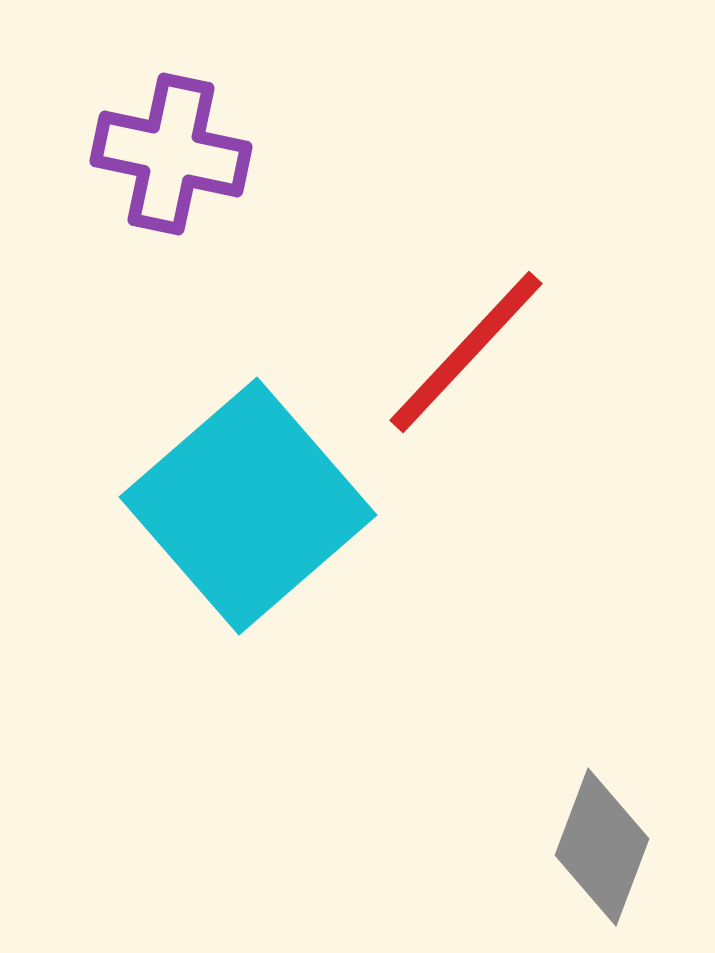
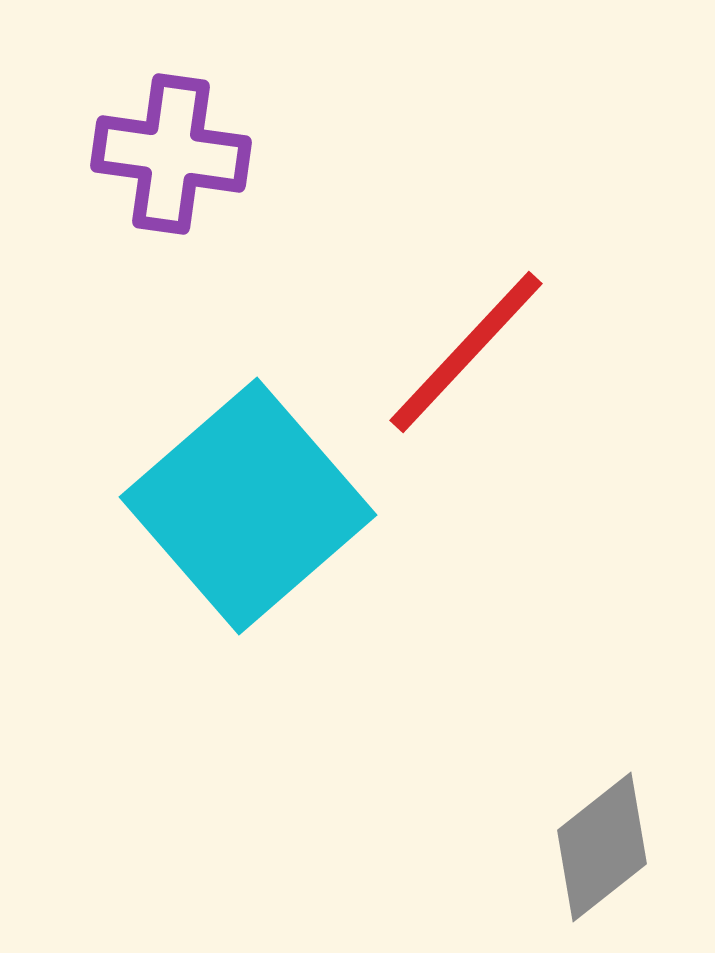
purple cross: rotated 4 degrees counterclockwise
gray diamond: rotated 31 degrees clockwise
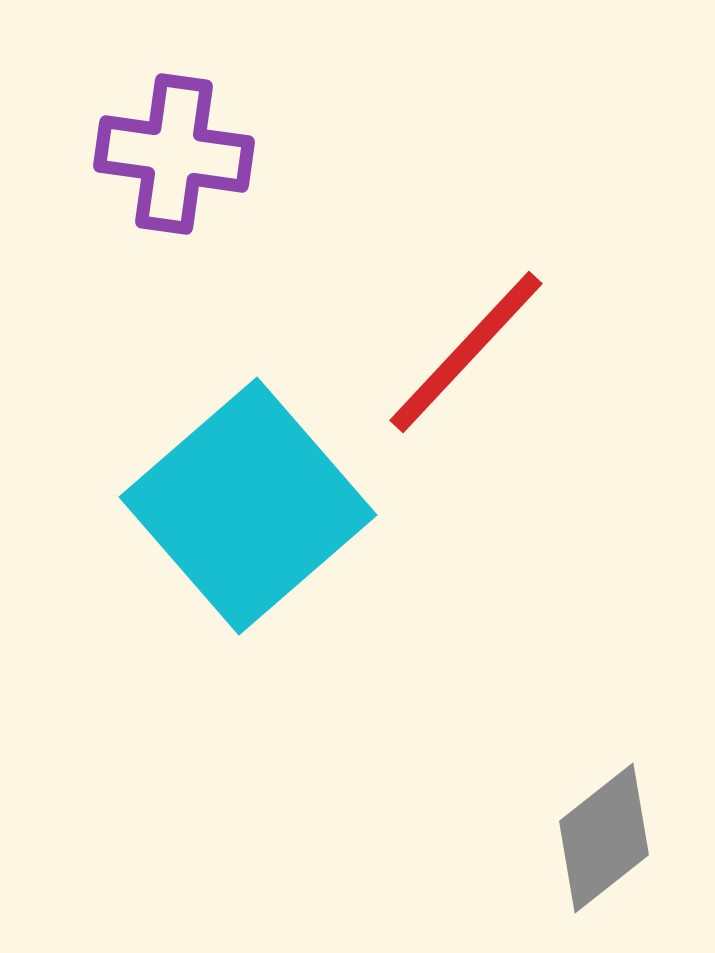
purple cross: moved 3 px right
gray diamond: moved 2 px right, 9 px up
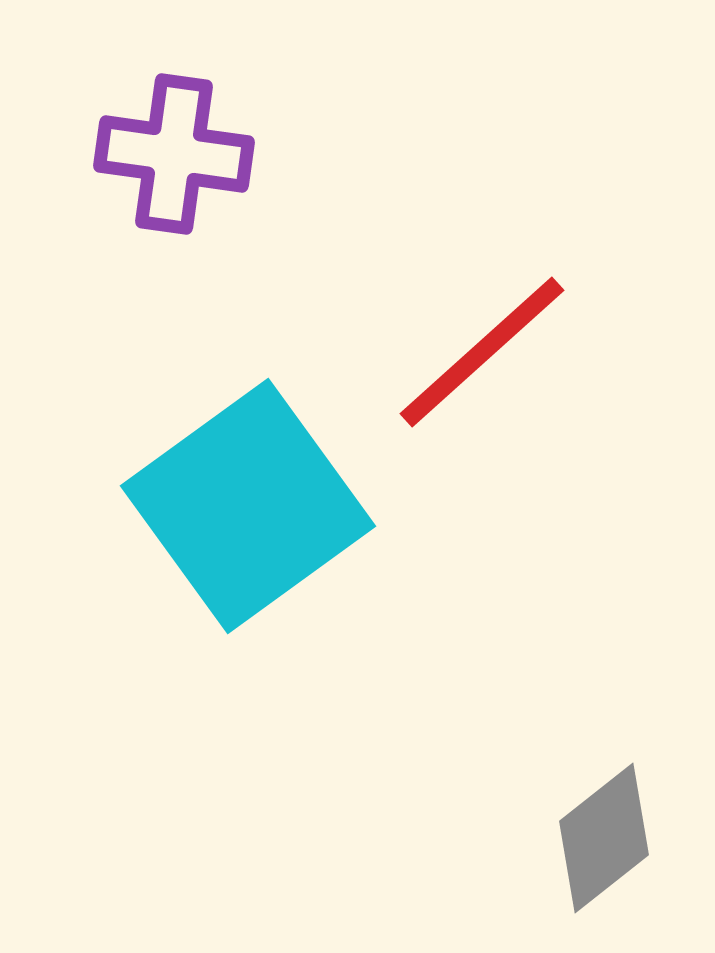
red line: moved 16 px right; rotated 5 degrees clockwise
cyan square: rotated 5 degrees clockwise
